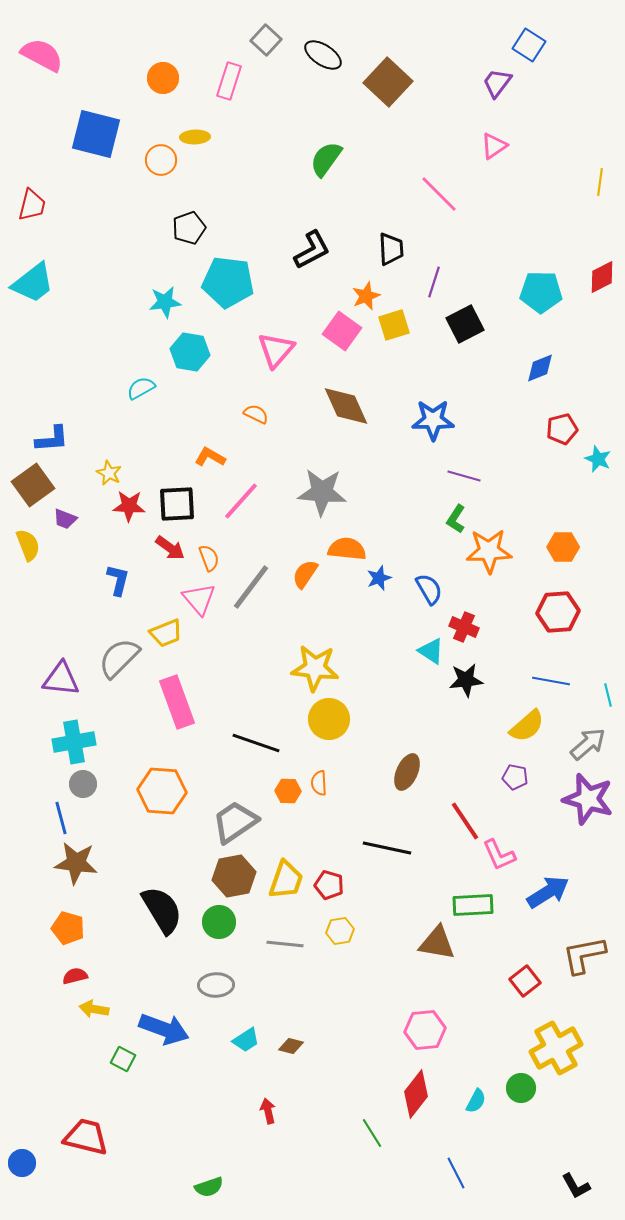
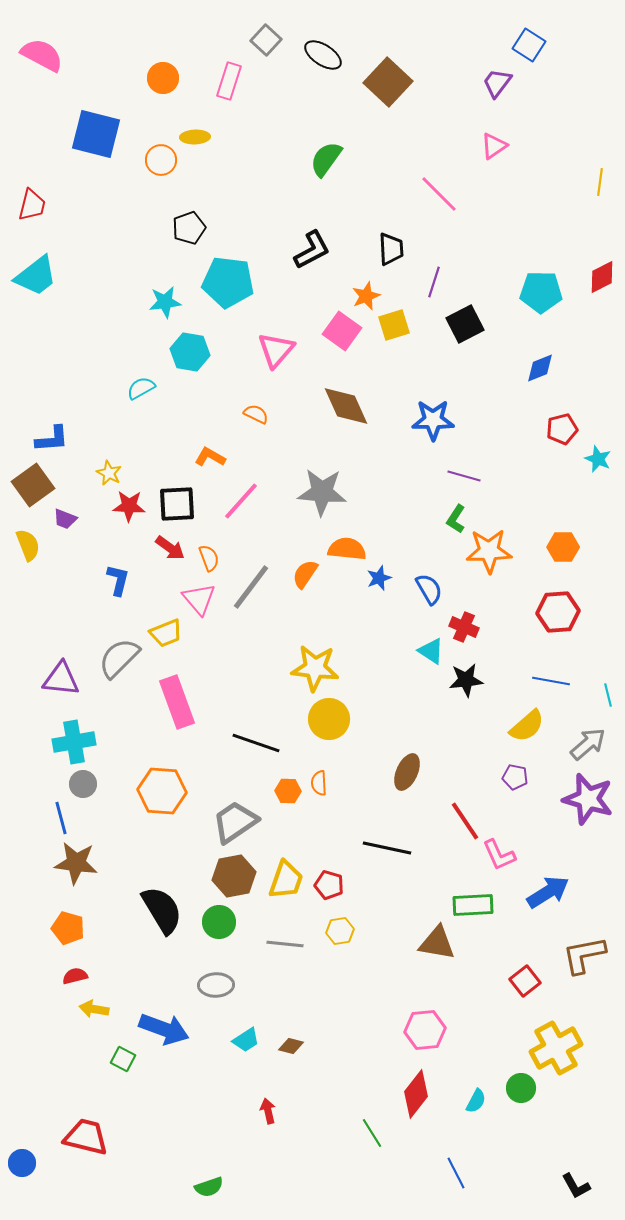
cyan trapezoid at (33, 283): moved 3 px right, 7 px up
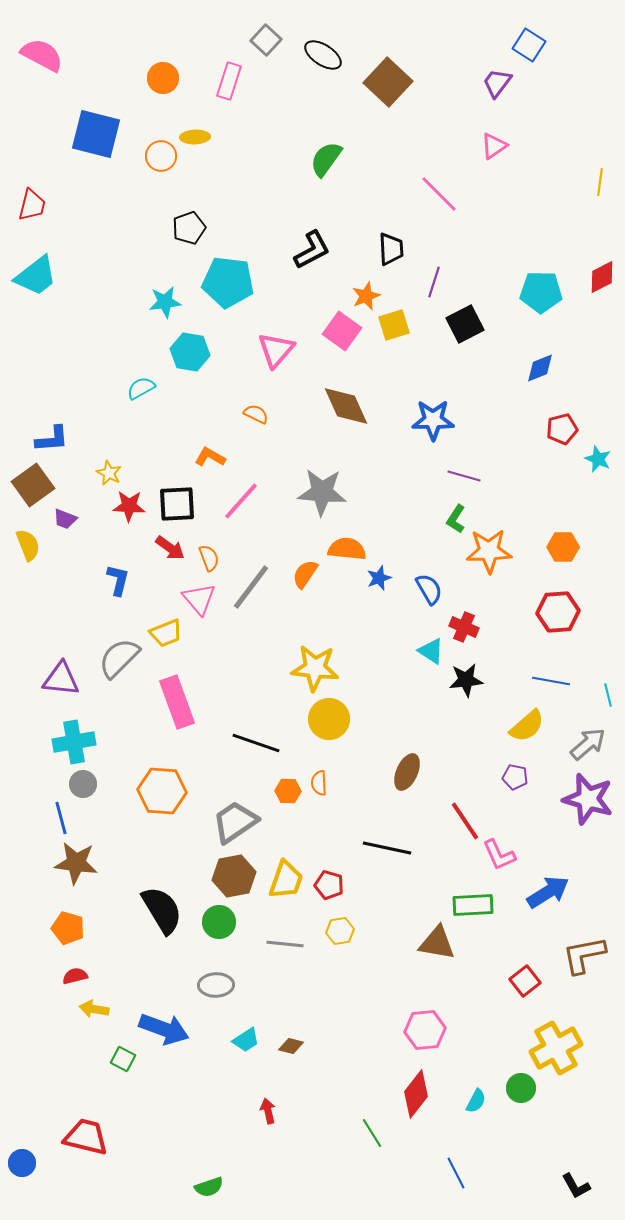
orange circle at (161, 160): moved 4 px up
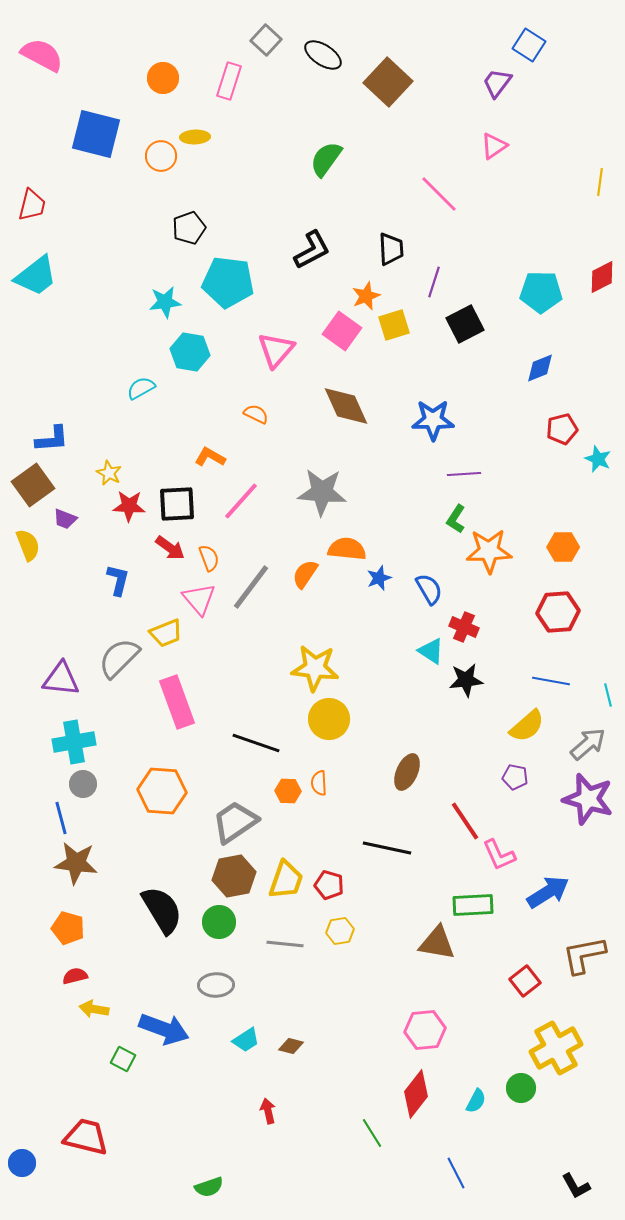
purple line at (464, 476): moved 2 px up; rotated 20 degrees counterclockwise
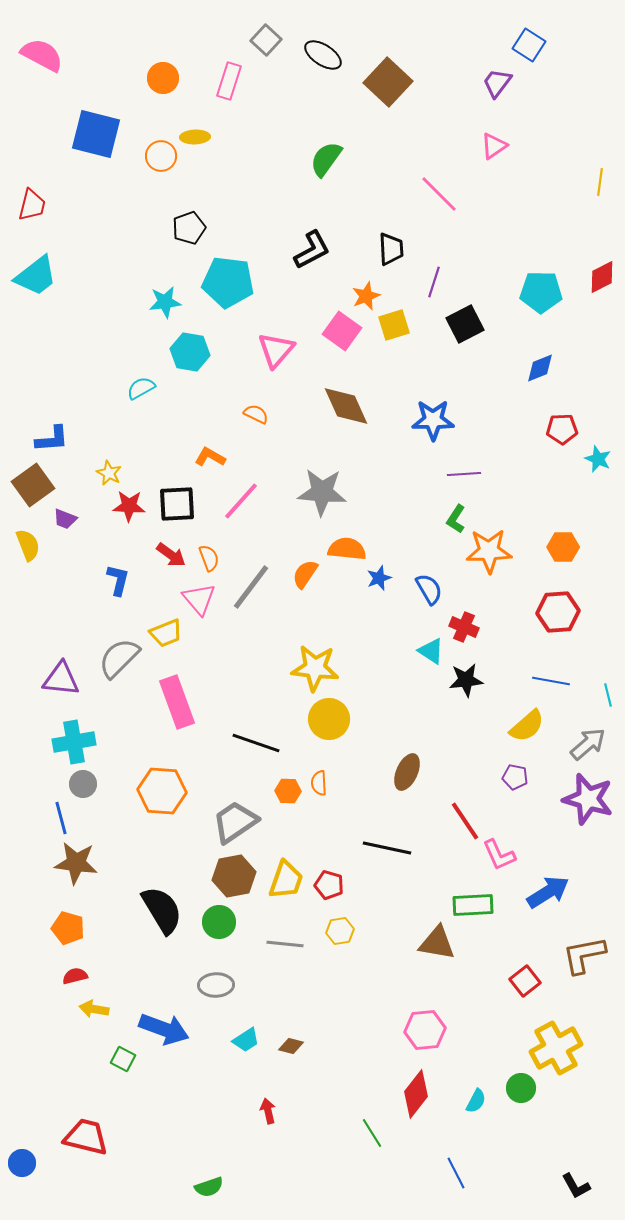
red pentagon at (562, 429): rotated 12 degrees clockwise
red arrow at (170, 548): moved 1 px right, 7 px down
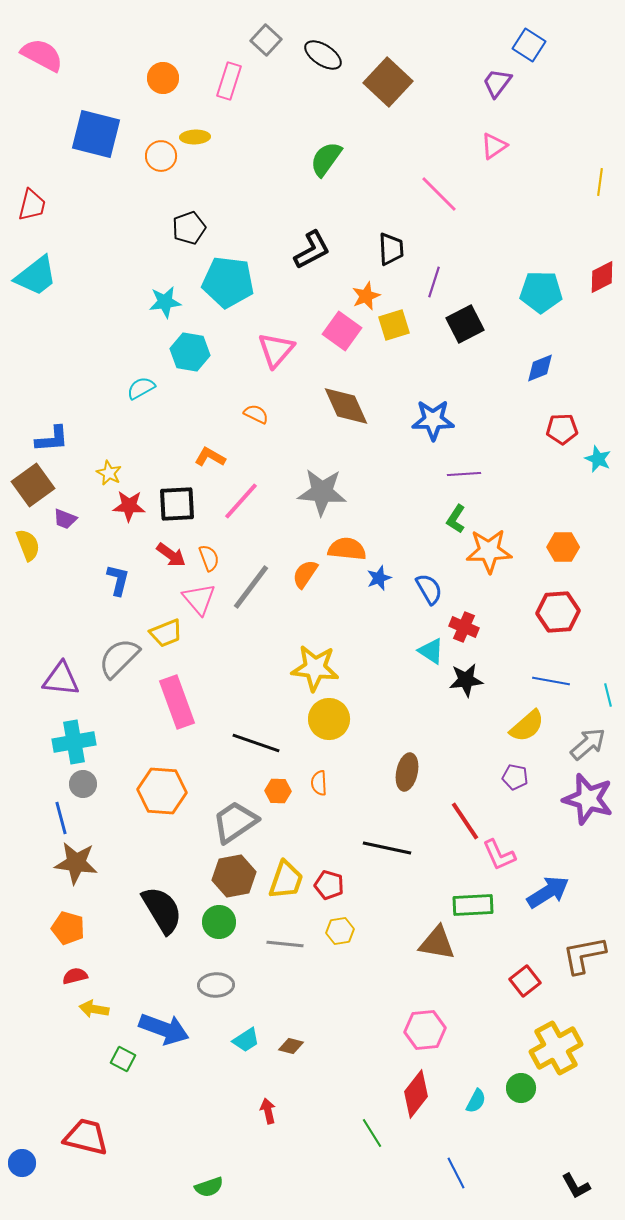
brown ellipse at (407, 772): rotated 12 degrees counterclockwise
orange hexagon at (288, 791): moved 10 px left
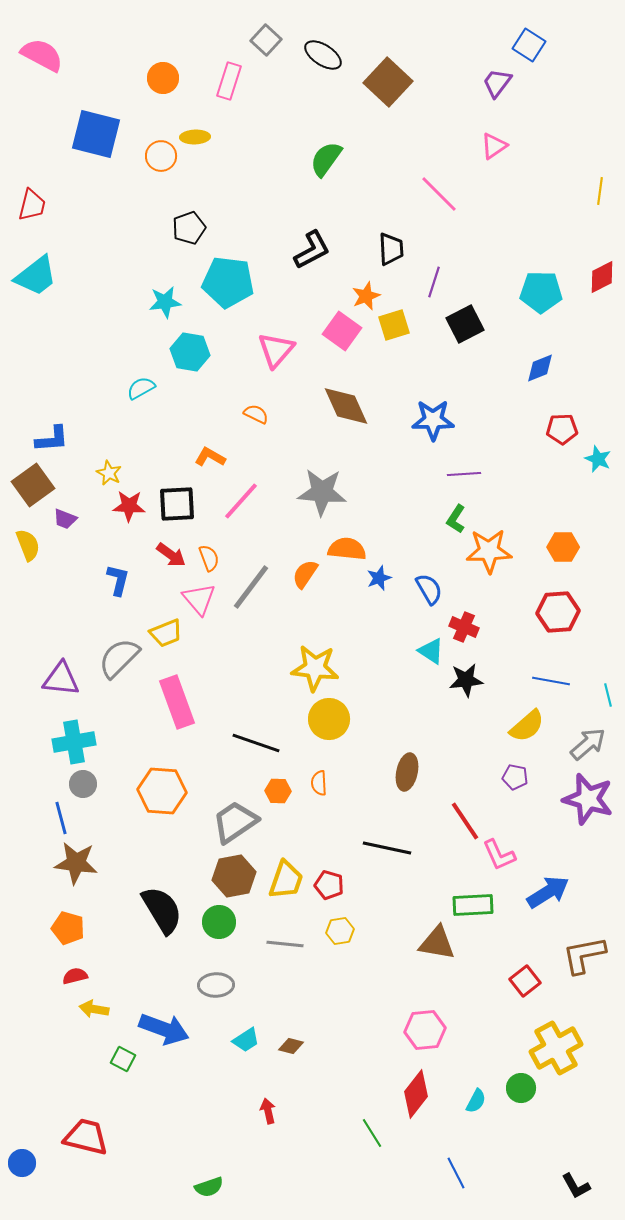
yellow line at (600, 182): moved 9 px down
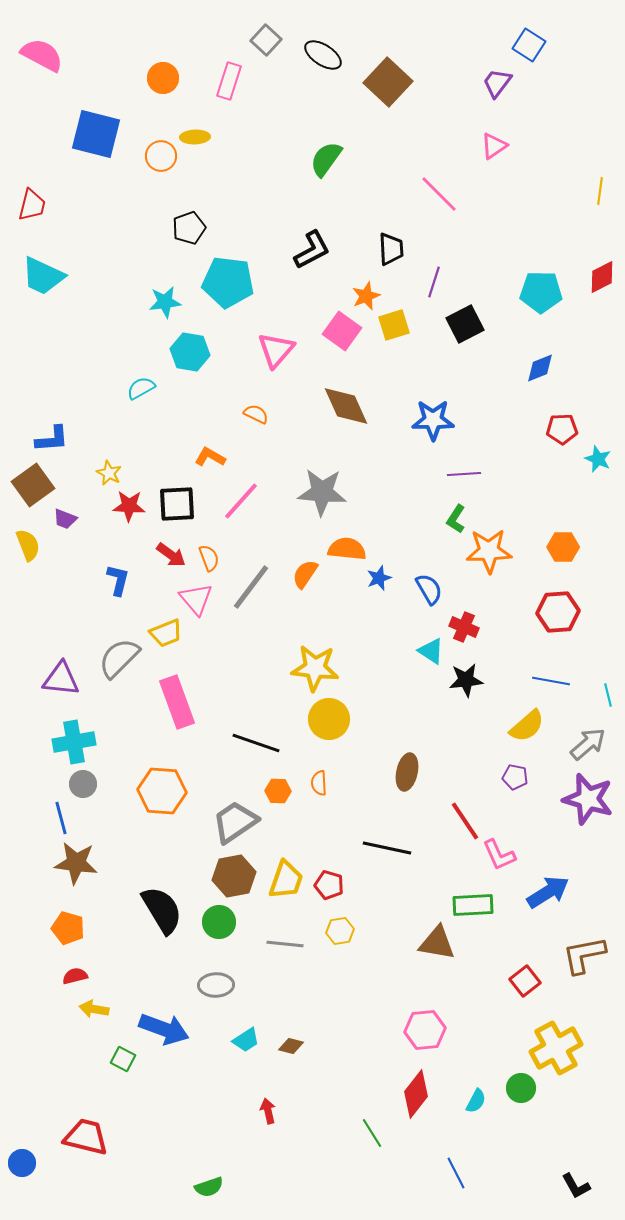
cyan trapezoid at (36, 276): moved 7 px right; rotated 63 degrees clockwise
pink triangle at (199, 599): moved 3 px left
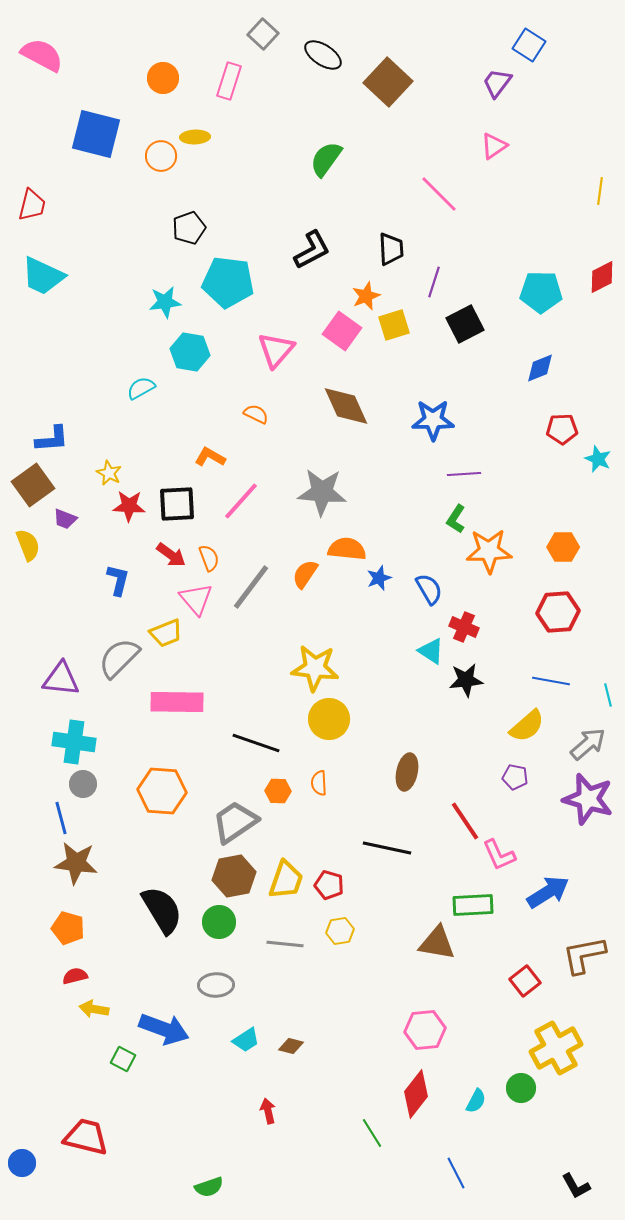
gray square at (266, 40): moved 3 px left, 6 px up
pink rectangle at (177, 702): rotated 69 degrees counterclockwise
cyan cross at (74, 742): rotated 18 degrees clockwise
